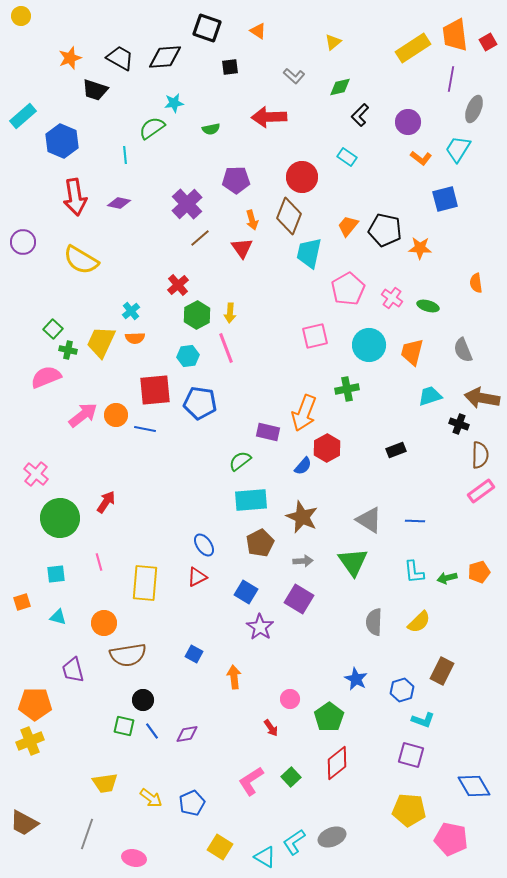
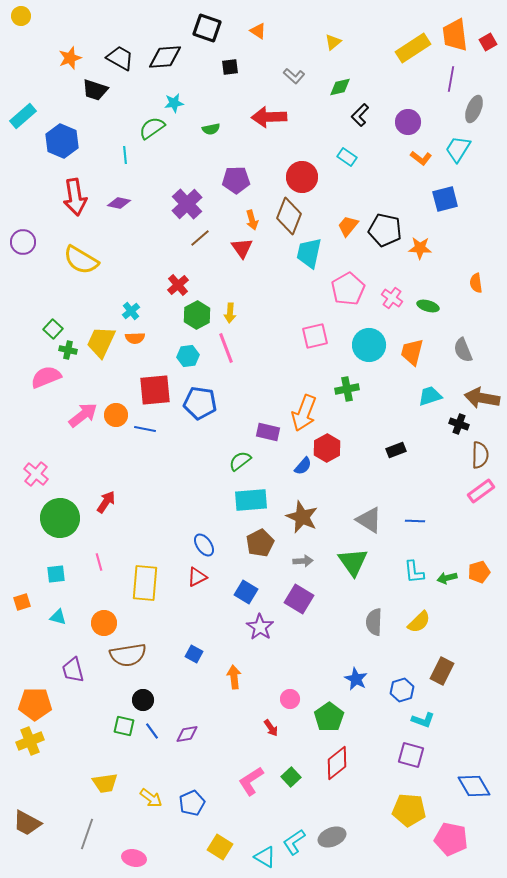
brown trapezoid at (24, 823): moved 3 px right
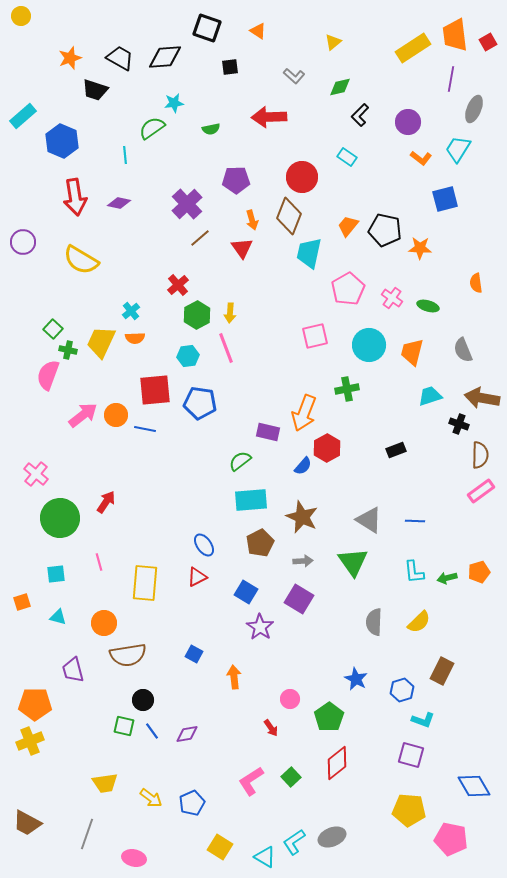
pink semicircle at (46, 377): moved 2 px right, 2 px up; rotated 48 degrees counterclockwise
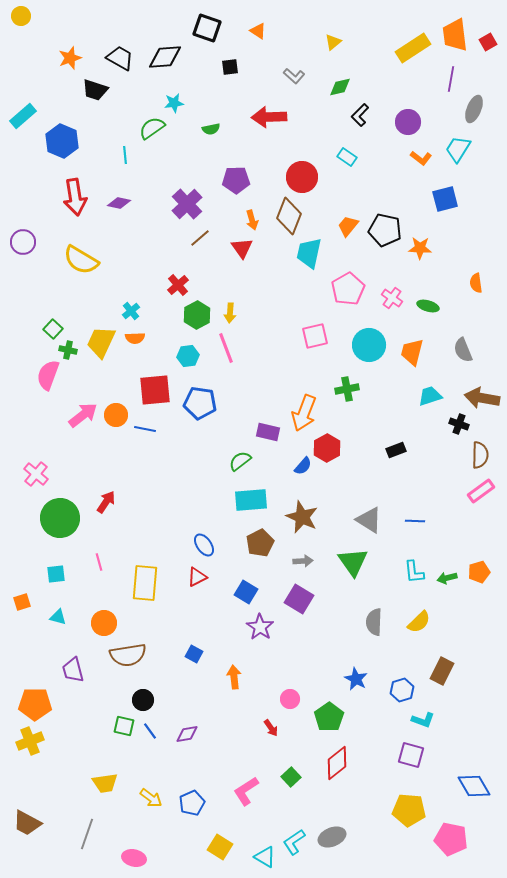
blue line at (152, 731): moved 2 px left
pink L-shape at (251, 781): moved 5 px left, 10 px down
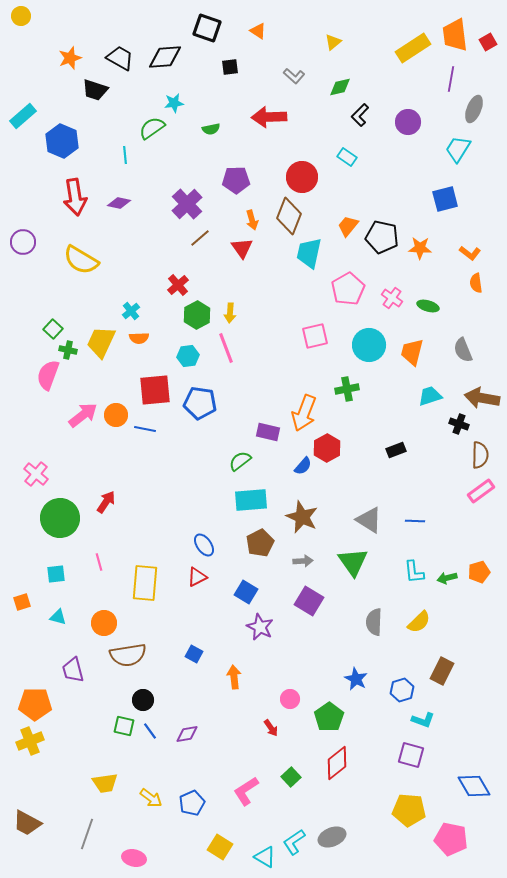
orange L-shape at (421, 158): moved 49 px right, 95 px down
black pentagon at (385, 230): moved 3 px left, 7 px down
orange semicircle at (135, 338): moved 4 px right
purple square at (299, 599): moved 10 px right, 2 px down
purple star at (260, 627): rotated 8 degrees counterclockwise
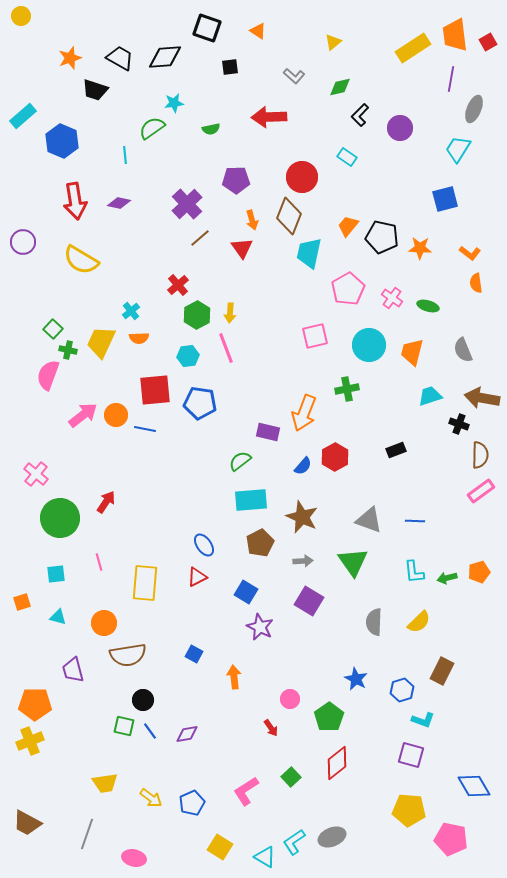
purple circle at (408, 122): moved 8 px left, 6 px down
red arrow at (75, 197): moved 4 px down
red hexagon at (327, 448): moved 8 px right, 9 px down
gray triangle at (369, 520): rotated 12 degrees counterclockwise
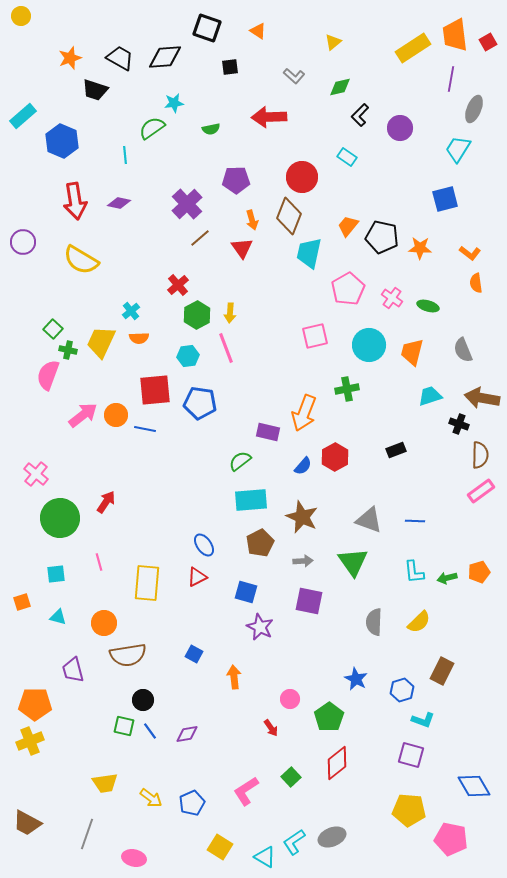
yellow rectangle at (145, 583): moved 2 px right
blue square at (246, 592): rotated 15 degrees counterclockwise
purple square at (309, 601): rotated 20 degrees counterclockwise
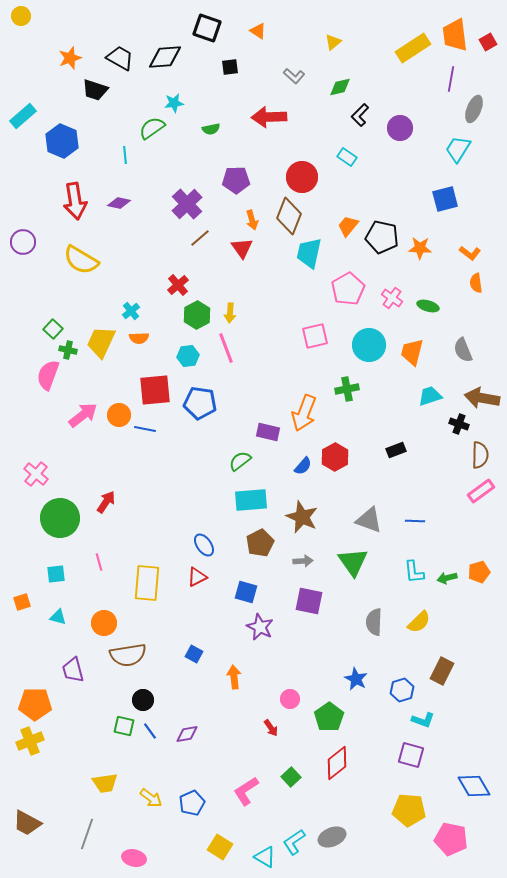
orange circle at (116, 415): moved 3 px right
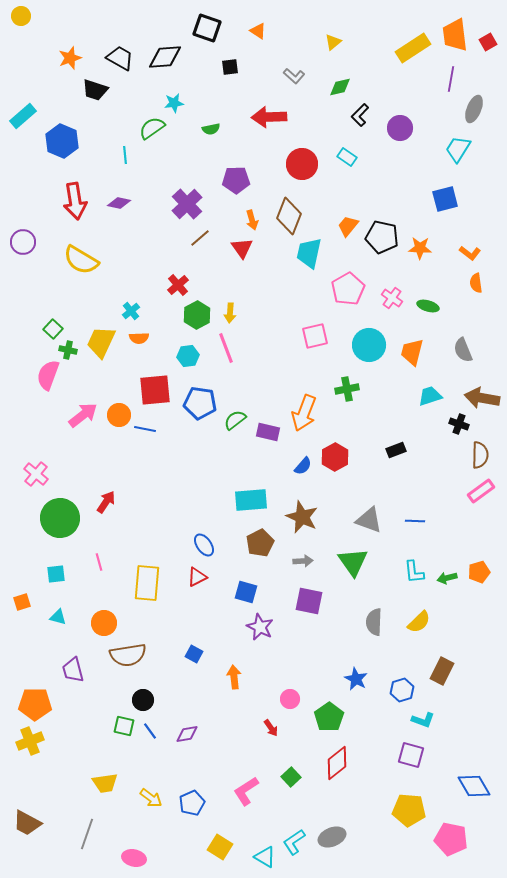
red circle at (302, 177): moved 13 px up
green semicircle at (240, 461): moved 5 px left, 41 px up
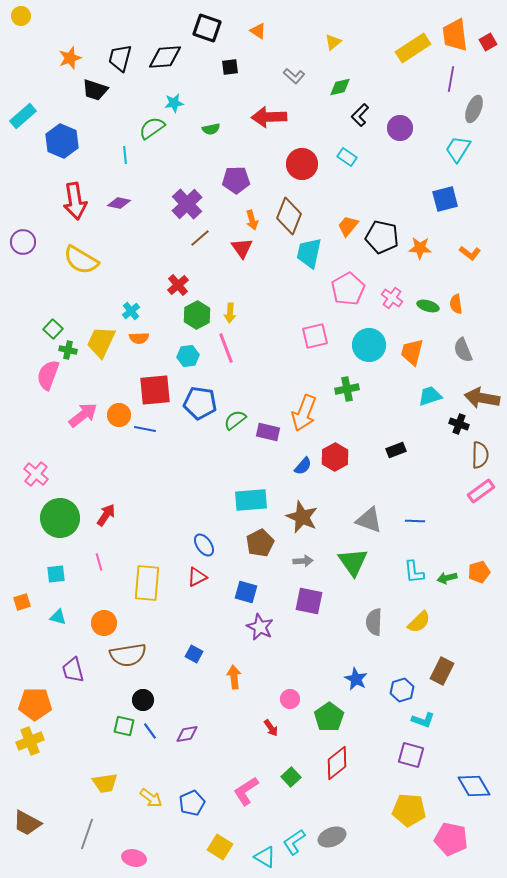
black trapezoid at (120, 58): rotated 104 degrees counterclockwise
orange semicircle at (476, 283): moved 20 px left, 21 px down
red arrow at (106, 502): moved 13 px down
